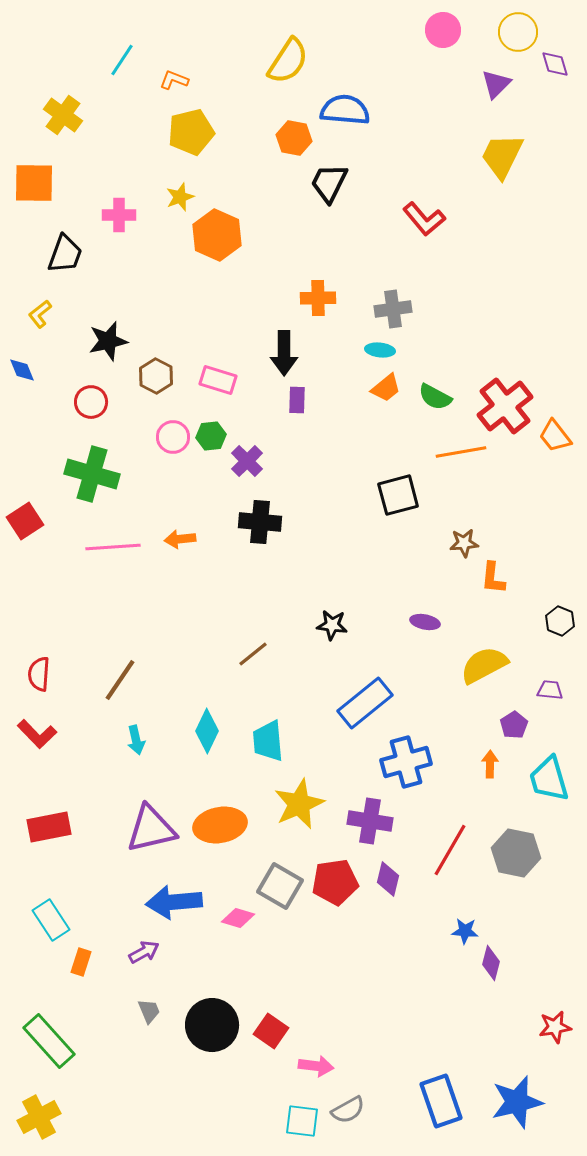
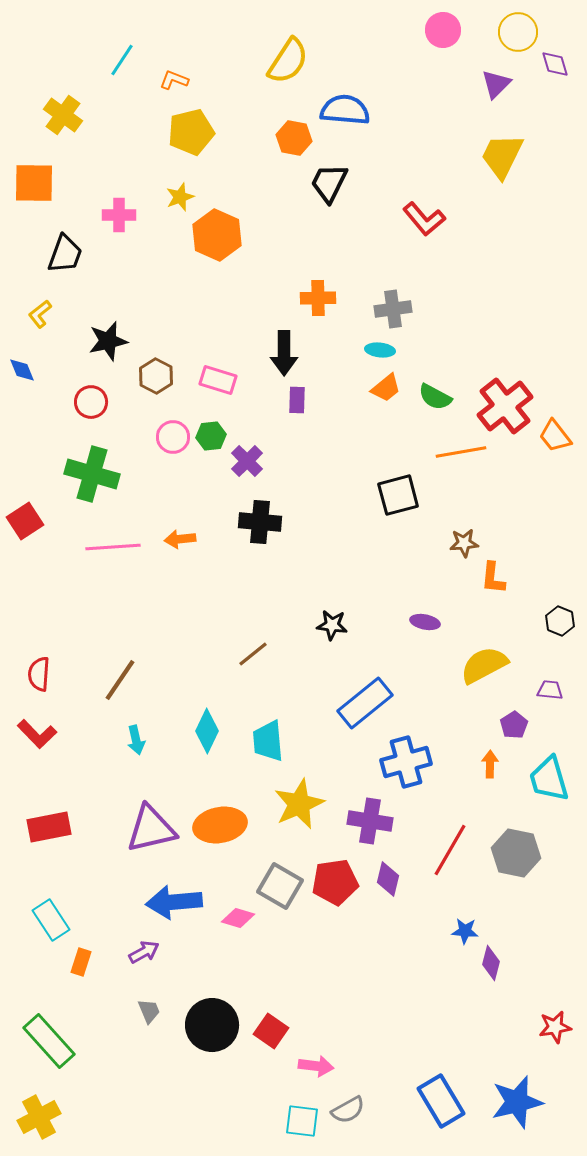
blue rectangle at (441, 1101): rotated 12 degrees counterclockwise
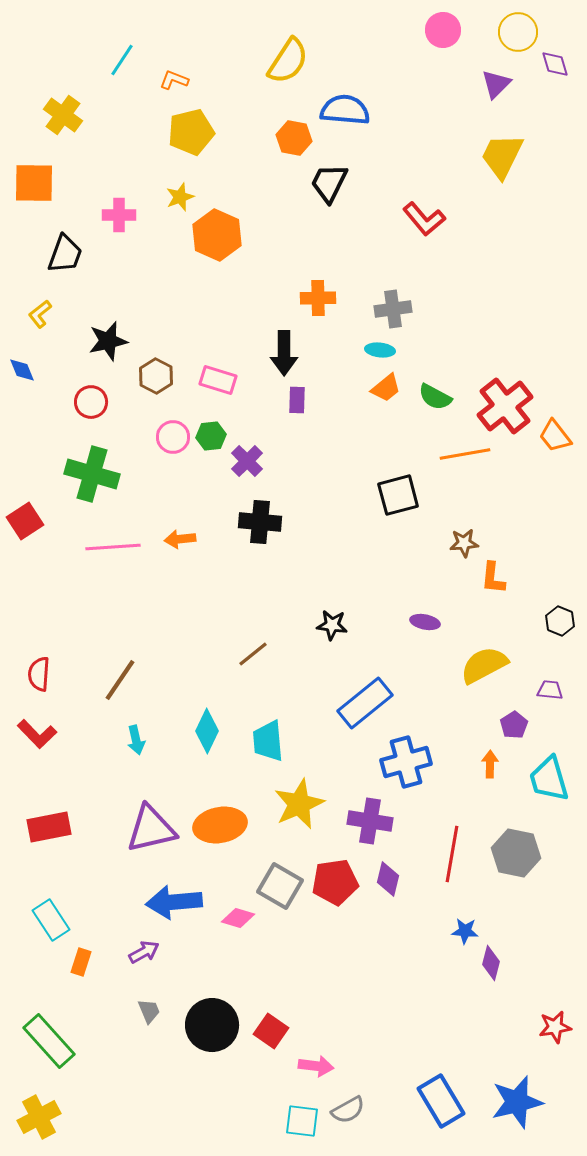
orange line at (461, 452): moved 4 px right, 2 px down
red line at (450, 850): moved 2 px right, 4 px down; rotated 20 degrees counterclockwise
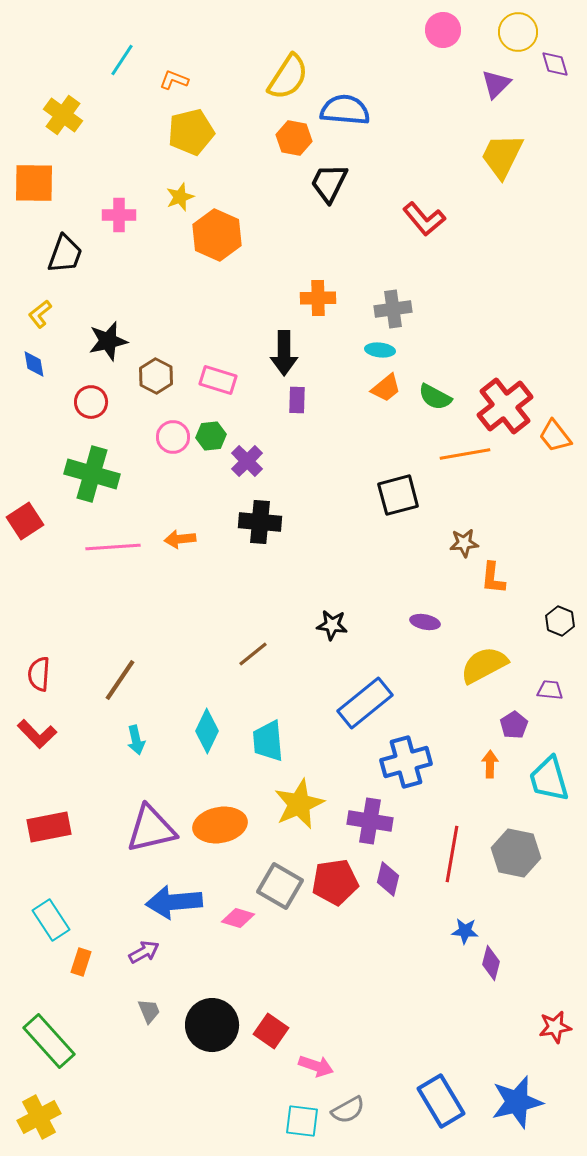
yellow semicircle at (288, 61): moved 16 px down
blue diamond at (22, 370): moved 12 px right, 6 px up; rotated 12 degrees clockwise
pink arrow at (316, 1066): rotated 12 degrees clockwise
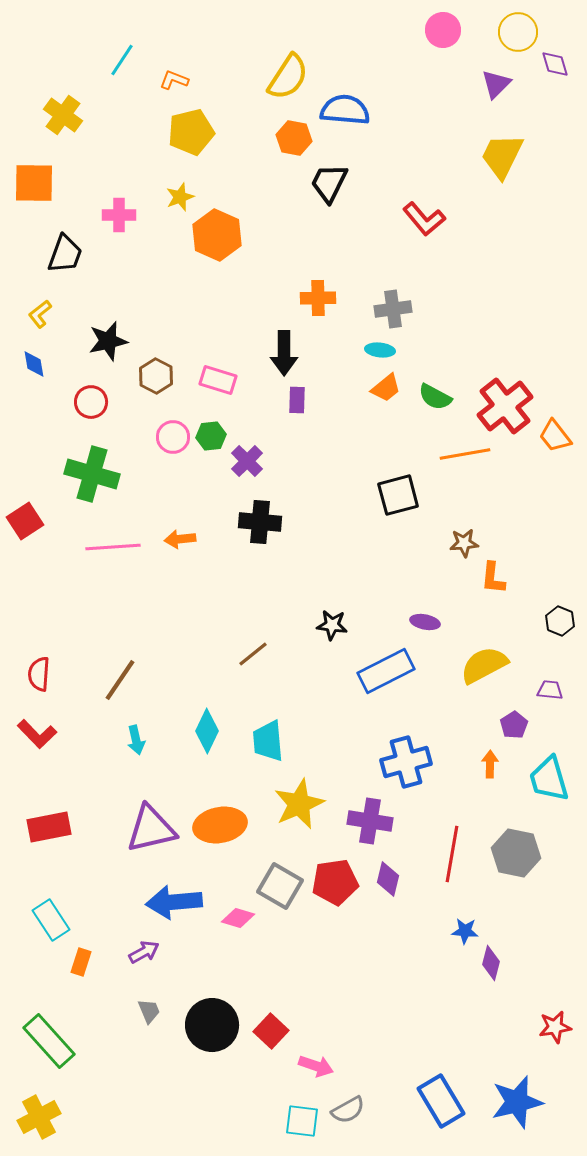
blue rectangle at (365, 703): moved 21 px right, 32 px up; rotated 12 degrees clockwise
red square at (271, 1031): rotated 8 degrees clockwise
